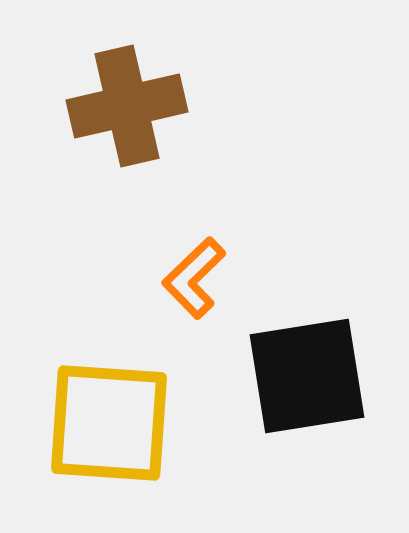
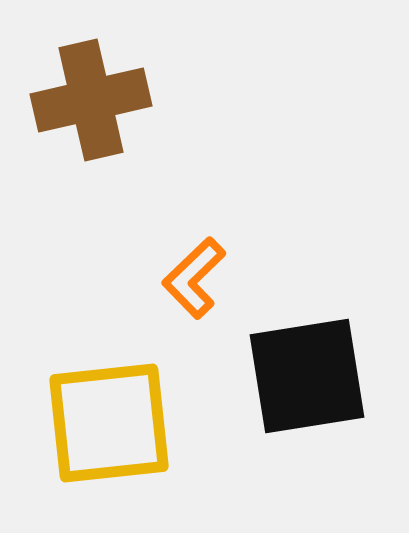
brown cross: moved 36 px left, 6 px up
yellow square: rotated 10 degrees counterclockwise
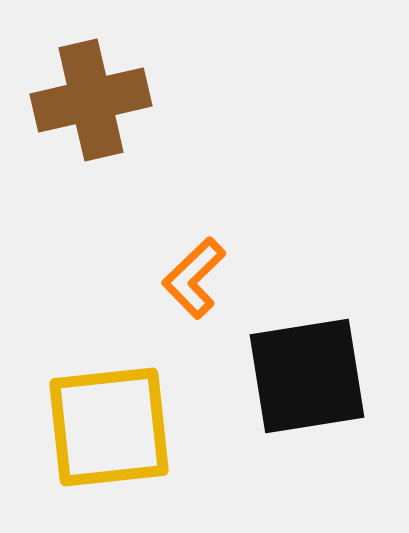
yellow square: moved 4 px down
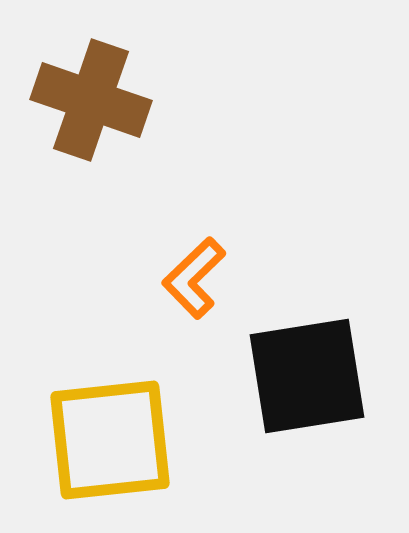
brown cross: rotated 32 degrees clockwise
yellow square: moved 1 px right, 13 px down
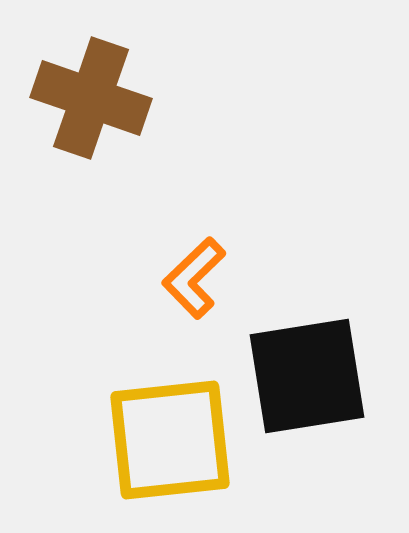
brown cross: moved 2 px up
yellow square: moved 60 px right
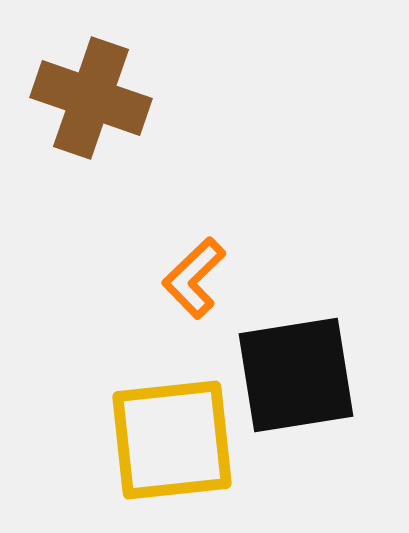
black square: moved 11 px left, 1 px up
yellow square: moved 2 px right
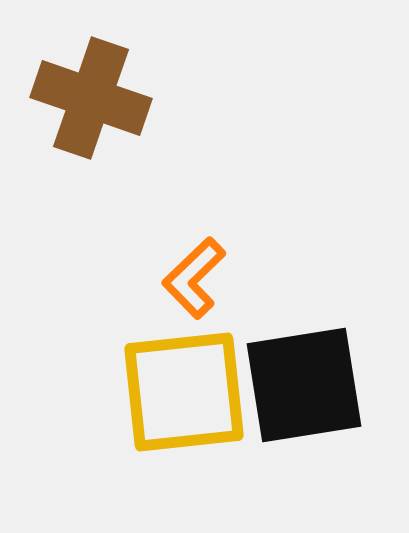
black square: moved 8 px right, 10 px down
yellow square: moved 12 px right, 48 px up
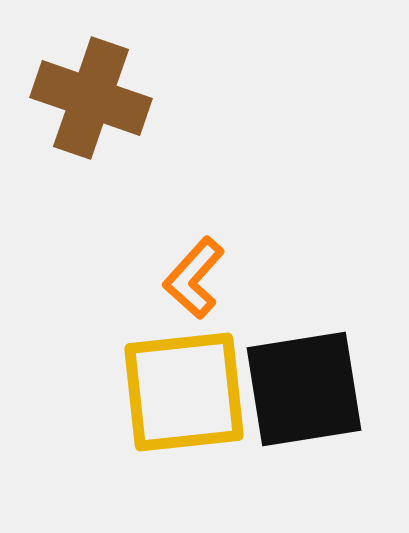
orange L-shape: rotated 4 degrees counterclockwise
black square: moved 4 px down
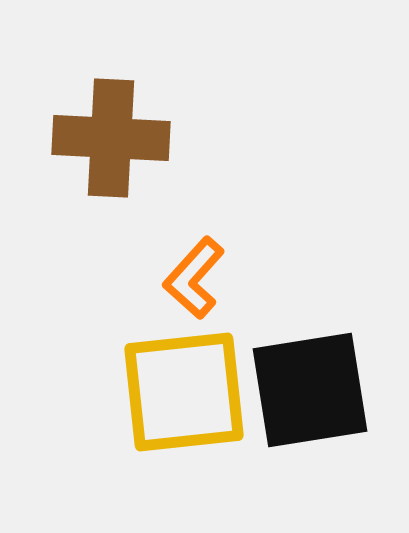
brown cross: moved 20 px right, 40 px down; rotated 16 degrees counterclockwise
black square: moved 6 px right, 1 px down
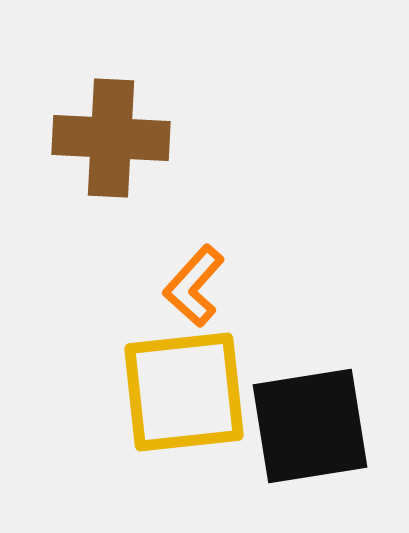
orange L-shape: moved 8 px down
black square: moved 36 px down
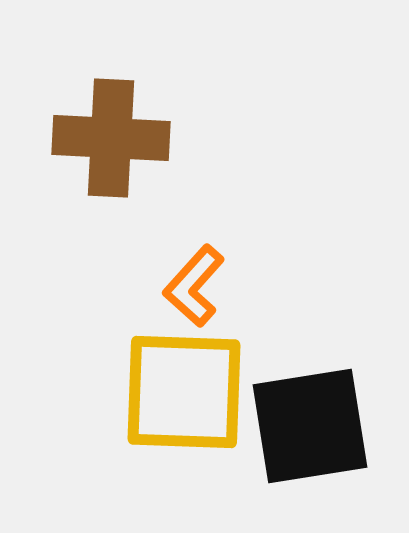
yellow square: rotated 8 degrees clockwise
